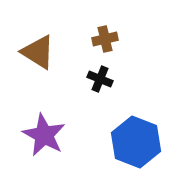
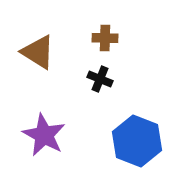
brown cross: moved 1 px up; rotated 15 degrees clockwise
blue hexagon: moved 1 px right, 1 px up
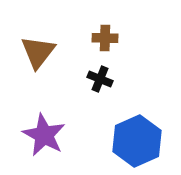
brown triangle: rotated 36 degrees clockwise
blue hexagon: rotated 15 degrees clockwise
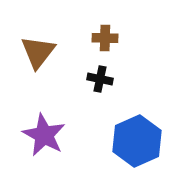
black cross: rotated 10 degrees counterclockwise
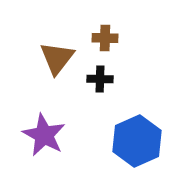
brown triangle: moved 19 px right, 6 px down
black cross: rotated 10 degrees counterclockwise
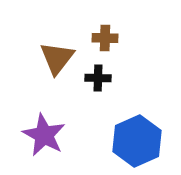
black cross: moved 2 px left, 1 px up
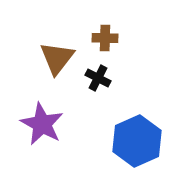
black cross: rotated 25 degrees clockwise
purple star: moved 2 px left, 11 px up
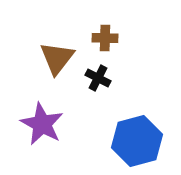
blue hexagon: rotated 9 degrees clockwise
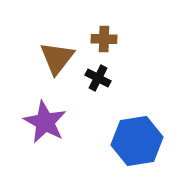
brown cross: moved 1 px left, 1 px down
purple star: moved 3 px right, 2 px up
blue hexagon: rotated 6 degrees clockwise
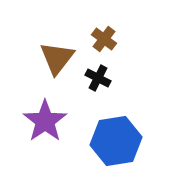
brown cross: rotated 35 degrees clockwise
purple star: moved 1 px up; rotated 9 degrees clockwise
blue hexagon: moved 21 px left
